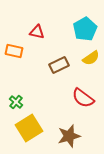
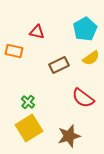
green cross: moved 12 px right
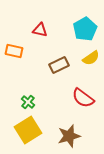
red triangle: moved 3 px right, 2 px up
yellow square: moved 1 px left, 2 px down
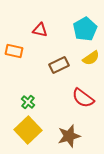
yellow square: rotated 12 degrees counterclockwise
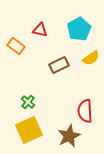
cyan pentagon: moved 6 px left
orange rectangle: moved 2 px right, 5 px up; rotated 24 degrees clockwise
red semicircle: moved 2 px right, 13 px down; rotated 50 degrees clockwise
yellow square: moved 1 px right; rotated 20 degrees clockwise
brown star: rotated 10 degrees counterclockwise
